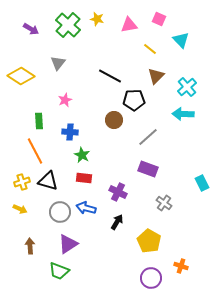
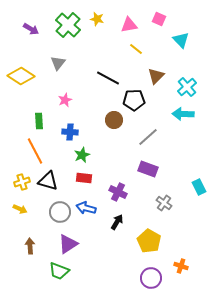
yellow line: moved 14 px left
black line: moved 2 px left, 2 px down
green star: rotated 21 degrees clockwise
cyan rectangle: moved 3 px left, 4 px down
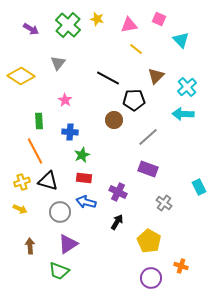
pink star: rotated 16 degrees counterclockwise
blue arrow: moved 6 px up
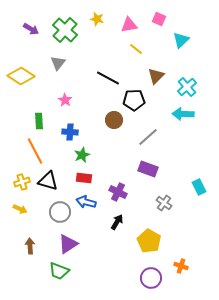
green cross: moved 3 px left, 5 px down
cyan triangle: rotated 30 degrees clockwise
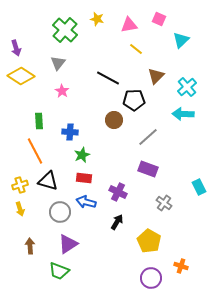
purple arrow: moved 15 px left, 19 px down; rotated 42 degrees clockwise
pink star: moved 3 px left, 9 px up
yellow cross: moved 2 px left, 3 px down
yellow arrow: rotated 48 degrees clockwise
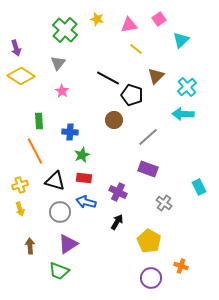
pink square: rotated 32 degrees clockwise
black pentagon: moved 2 px left, 5 px up; rotated 20 degrees clockwise
black triangle: moved 7 px right
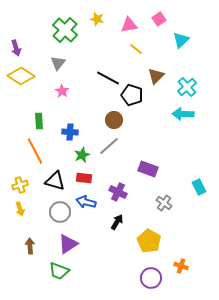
gray line: moved 39 px left, 9 px down
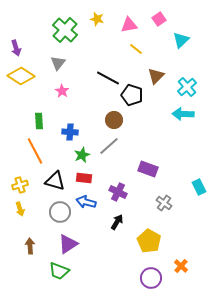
orange cross: rotated 24 degrees clockwise
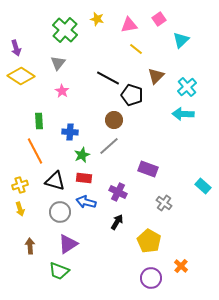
cyan rectangle: moved 4 px right, 1 px up; rotated 21 degrees counterclockwise
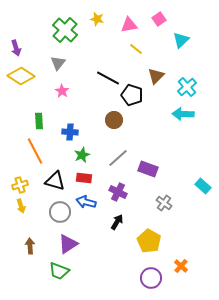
gray line: moved 9 px right, 12 px down
yellow arrow: moved 1 px right, 3 px up
